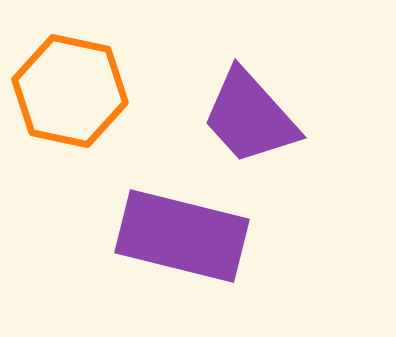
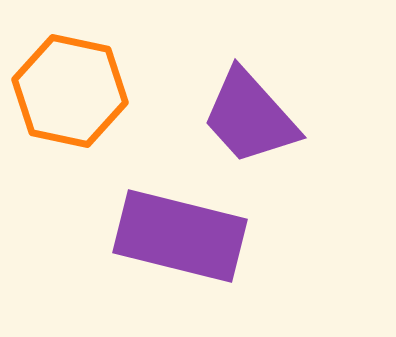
purple rectangle: moved 2 px left
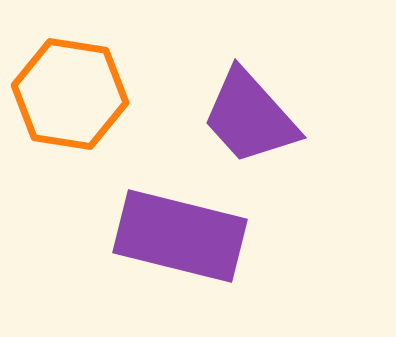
orange hexagon: moved 3 px down; rotated 3 degrees counterclockwise
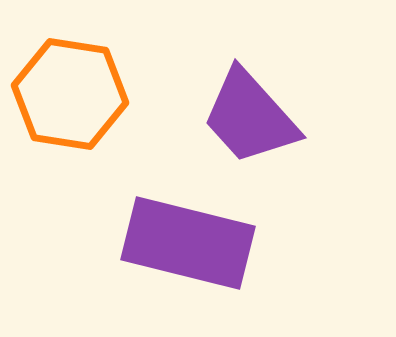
purple rectangle: moved 8 px right, 7 px down
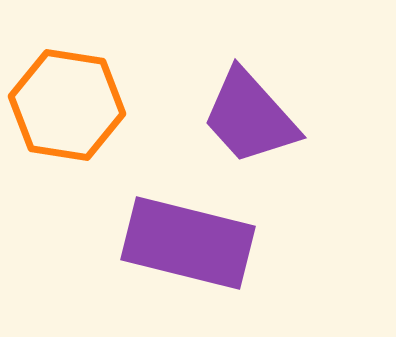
orange hexagon: moved 3 px left, 11 px down
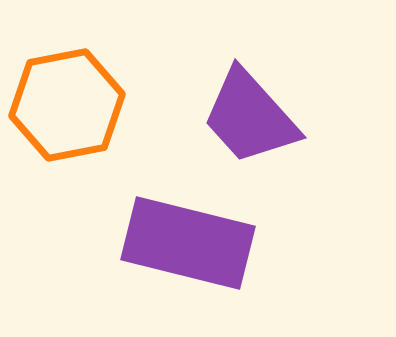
orange hexagon: rotated 20 degrees counterclockwise
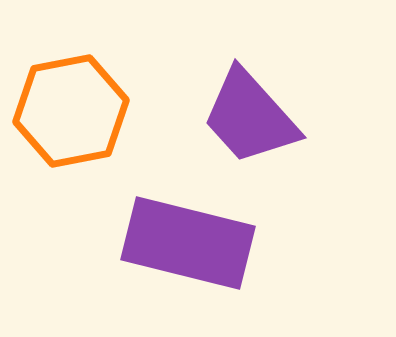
orange hexagon: moved 4 px right, 6 px down
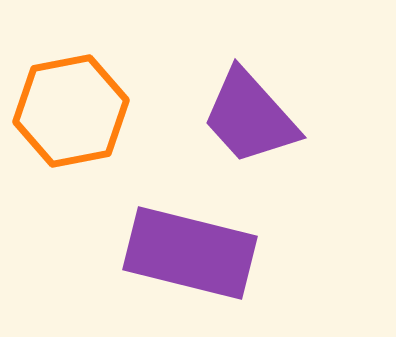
purple rectangle: moved 2 px right, 10 px down
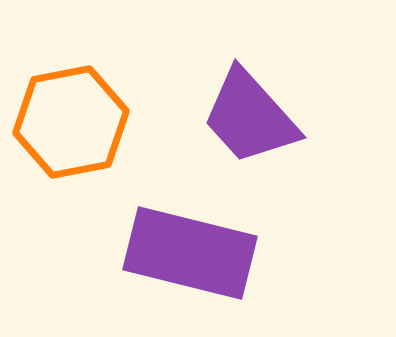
orange hexagon: moved 11 px down
